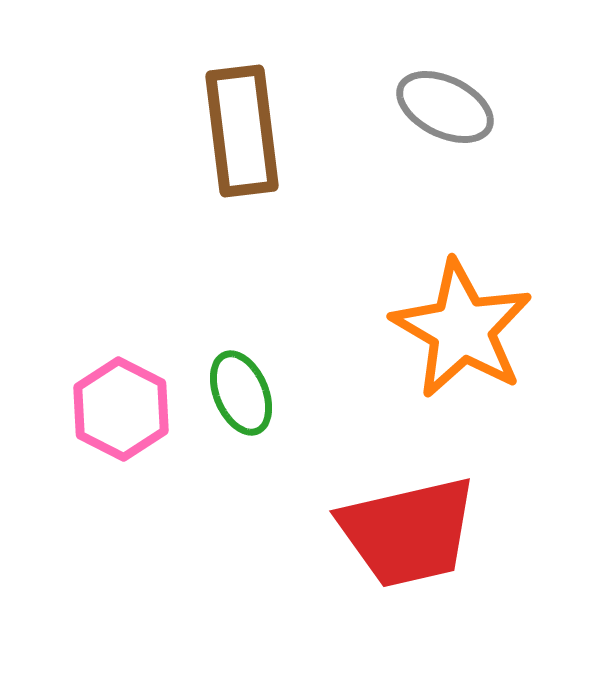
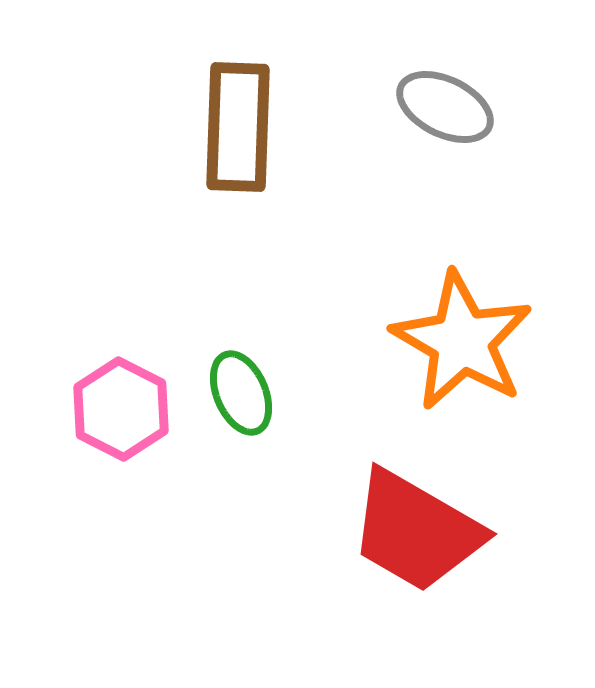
brown rectangle: moved 4 px left, 4 px up; rotated 9 degrees clockwise
orange star: moved 12 px down
red trapezoid: moved 8 px right, 1 px up; rotated 43 degrees clockwise
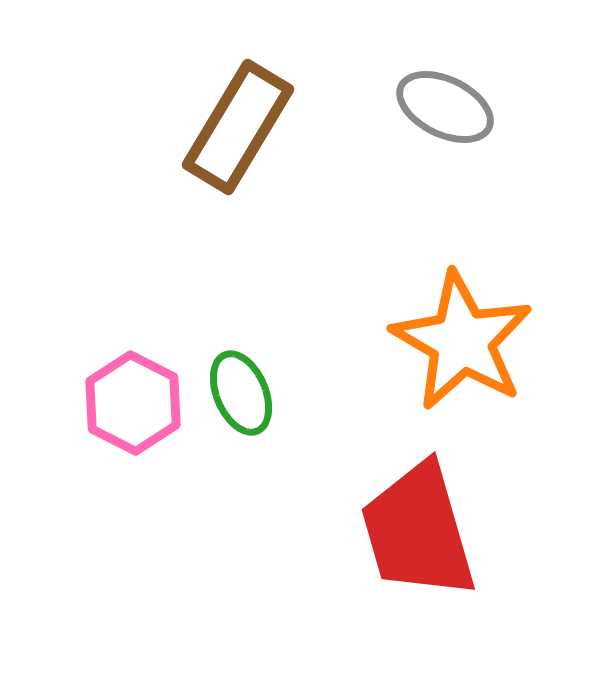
brown rectangle: rotated 29 degrees clockwise
pink hexagon: moved 12 px right, 6 px up
red trapezoid: moved 2 px right; rotated 44 degrees clockwise
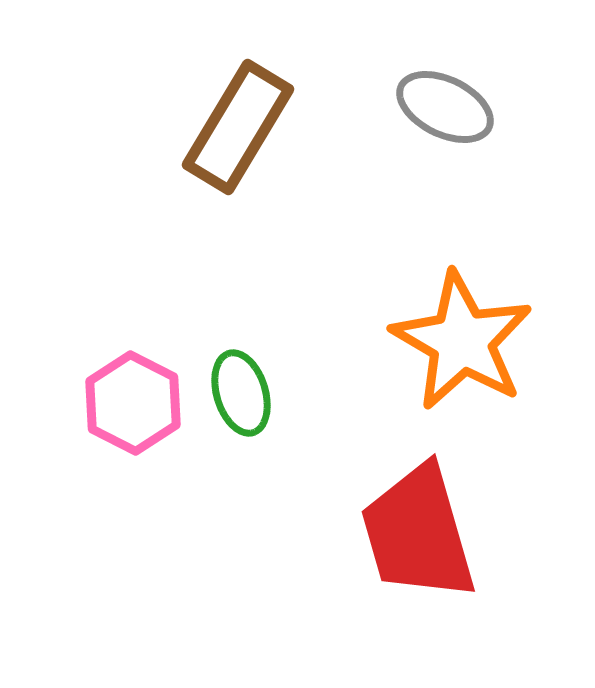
green ellipse: rotated 6 degrees clockwise
red trapezoid: moved 2 px down
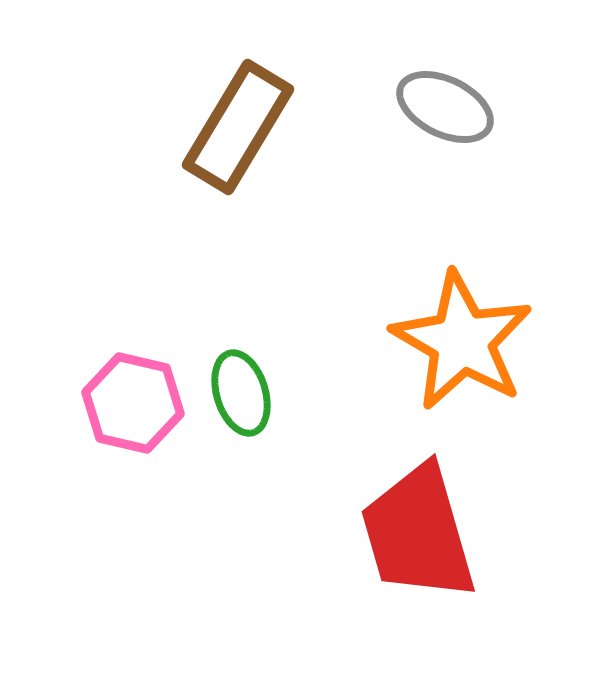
pink hexagon: rotated 14 degrees counterclockwise
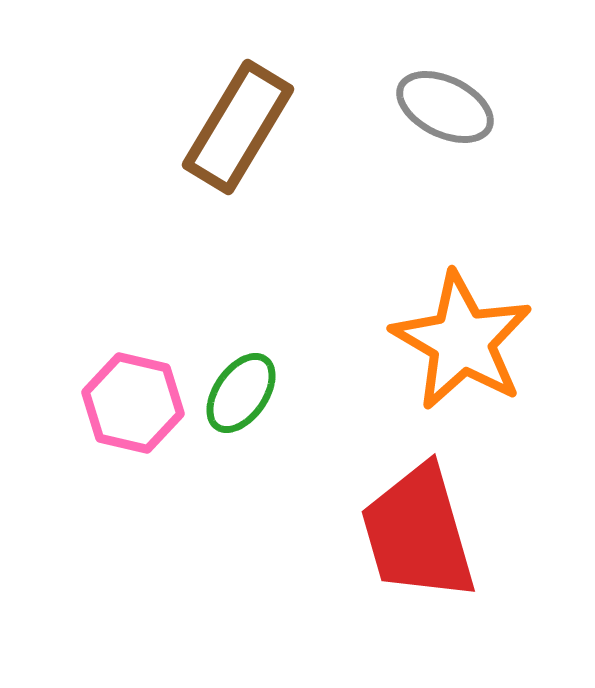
green ellipse: rotated 52 degrees clockwise
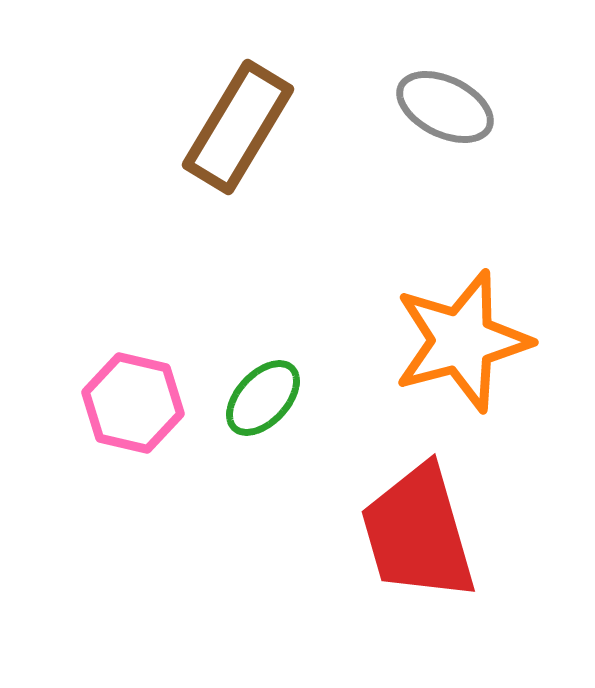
orange star: rotated 27 degrees clockwise
green ellipse: moved 22 px right, 5 px down; rotated 8 degrees clockwise
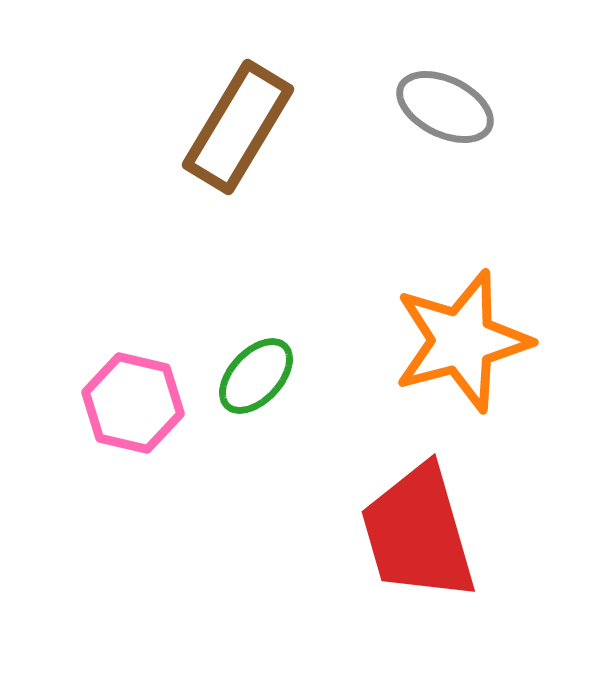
green ellipse: moved 7 px left, 22 px up
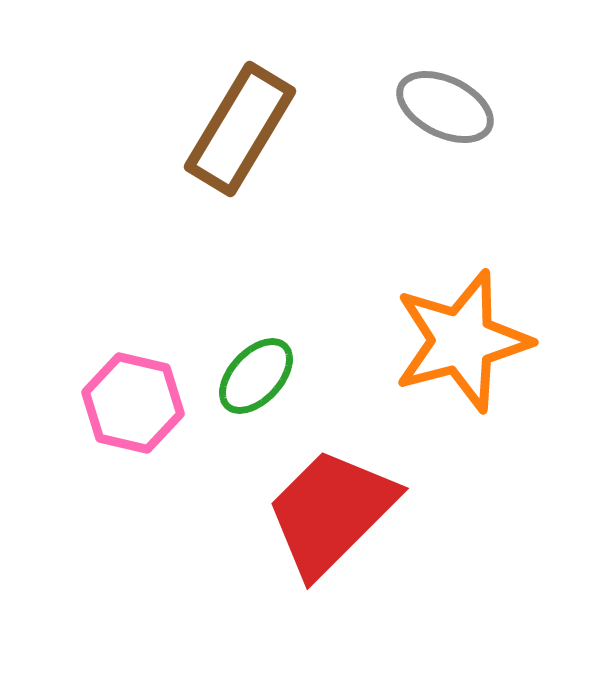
brown rectangle: moved 2 px right, 2 px down
red trapezoid: moved 87 px left, 21 px up; rotated 61 degrees clockwise
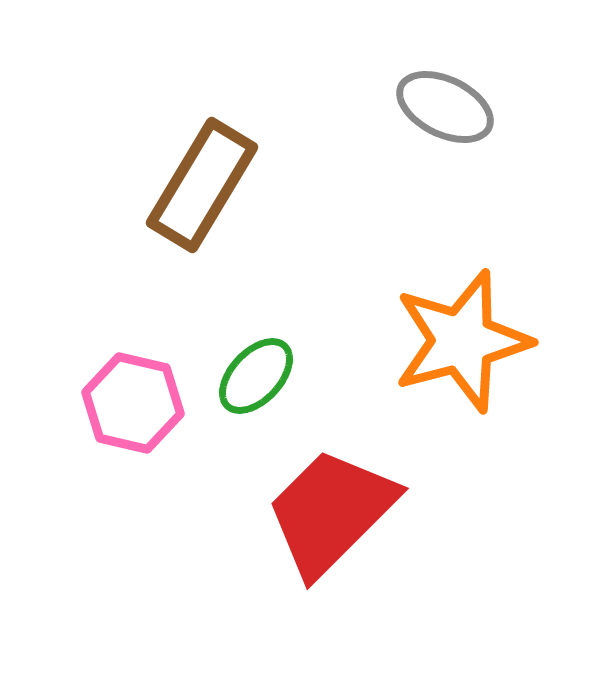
brown rectangle: moved 38 px left, 56 px down
